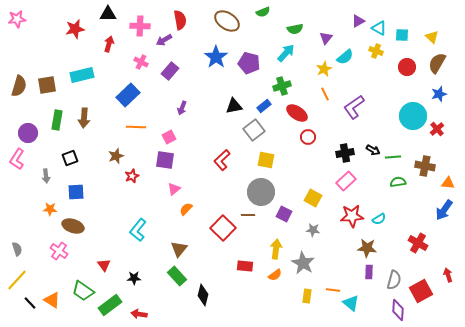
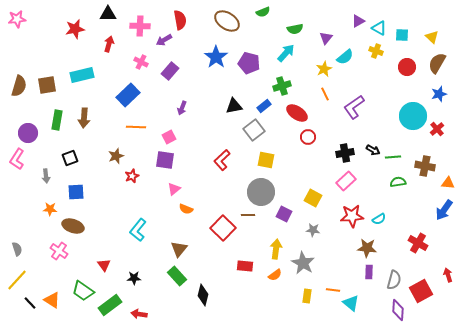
orange semicircle at (186, 209): rotated 112 degrees counterclockwise
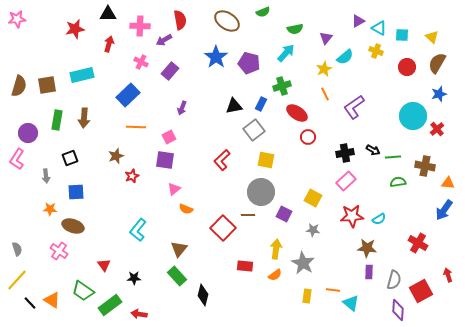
blue rectangle at (264, 106): moved 3 px left, 2 px up; rotated 24 degrees counterclockwise
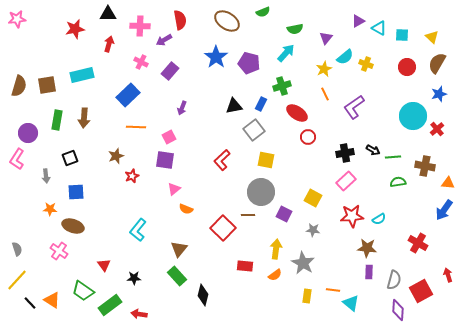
yellow cross at (376, 51): moved 10 px left, 13 px down
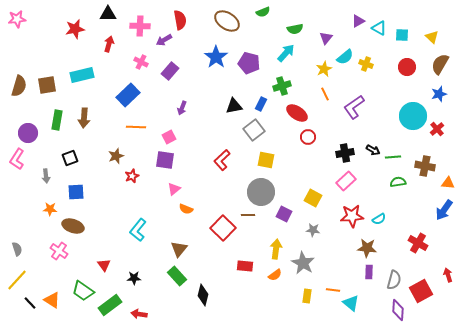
brown semicircle at (437, 63): moved 3 px right, 1 px down
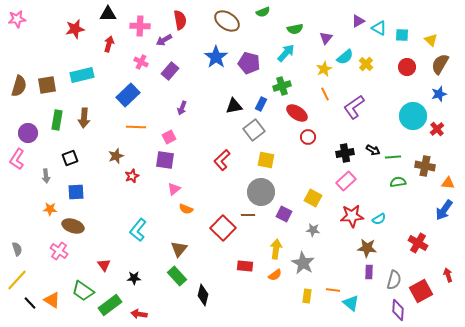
yellow triangle at (432, 37): moved 1 px left, 3 px down
yellow cross at (366, 64): rotated 24 degrees clockwise
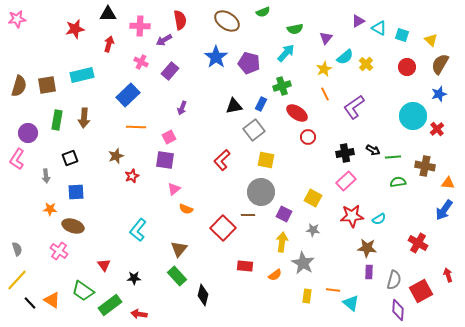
cyan square at (402, 35): rotated 16 degrees clockwise
yellow arrow at (276, 249): moved 6 px right, 7 px up
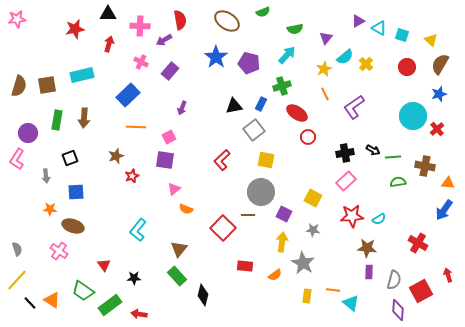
cyan arrow at (286, 53): moved 1 px right, 2 px down
